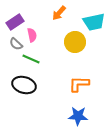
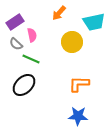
yellow circle: moved 3 px left
black ellipse: rotated 60 degrees counterclockwise
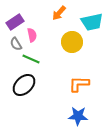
cyan trapezoid: moved 2 px left
gray semicircle: rotated 16 degrees clockwise
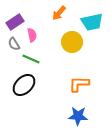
gray semicircle: moved 2 px left
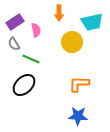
orange arrow: rotated 42 degrees counterclockwise
pink semicircle: moved 4 px right, 5 px up
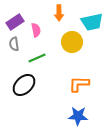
gray semicircle: rotated 24 degrees clockwise
green line: moved 6 px right, 1 px up; rotated 48 degrees counterclockwise
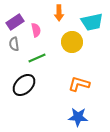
orange L-shape: rotated 15 degrees clockwise
blue star: moved 1 px down
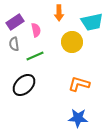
green line: moved 2 px left, 2 px up
blue star: moved 1 px down
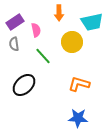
green line: moved 8 px right; rotated 72 degrees clockwise
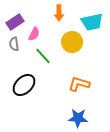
pink semicircle: moved 2 px left, 4 px down; rotated 40 degrees clockwise
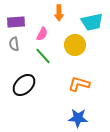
purple rectangle: moved 1 px right; rotated 30 degrees clockwise
pink semicircle: moved 8 px right
yellow circle: moved 3 px right, 3 px down
